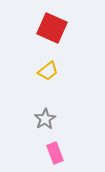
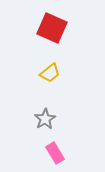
yellow trapezoid: moved 2 px right, 2 px down
pink rectangle: rotated 10 degrees counterclockwise
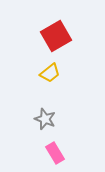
red square: moved 4 px right, 8 px down; rotated 36 degrees clockwise
gray star: rotated 20 degrees counterclockwise
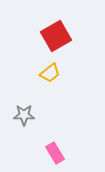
gray star: moved 21 px left, 4 px up; rotated 20 degrees counterclockwise
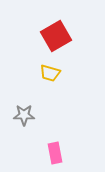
yellow trapezoid: rotated 55 degrees clockwise
pink rectangle: rotated 20 degrees clockwise
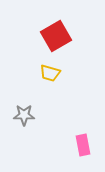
pink rectangle: moved 28 px right, 8 px up
